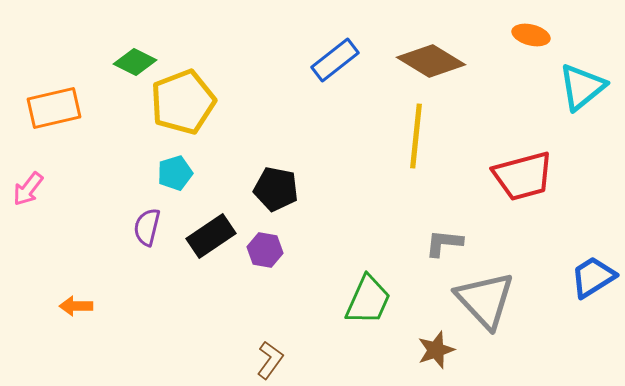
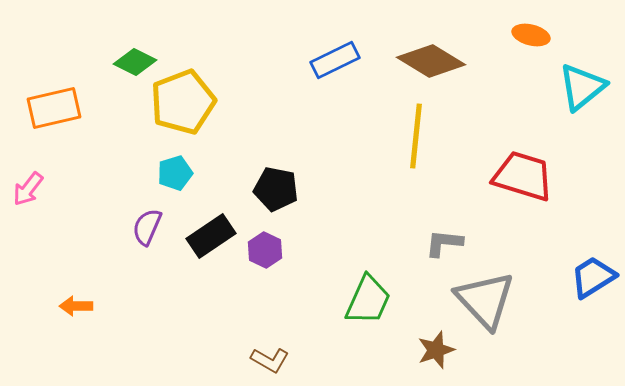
blue rectangle: rotated 12 degrees clockwise
red trapezoid: rotated 148 degrees counterclockwise
purple semicircle: rotated 9 degrees clockwise
purple hexagon: rotated 16 degrees clockwise
brown L-shape: rotated 84 degrees clockwise
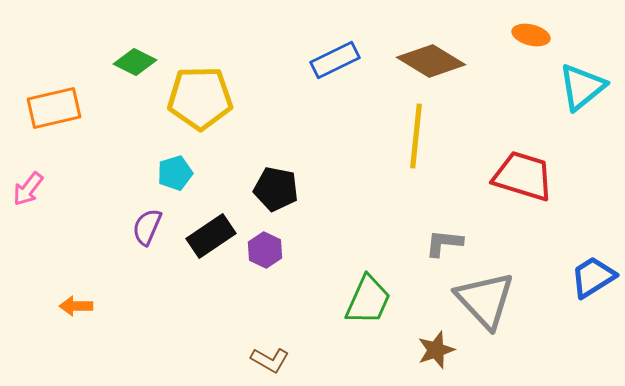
yellow pentagon: moved 17 px right, 4 px up; rotated 20 degrees clockwise
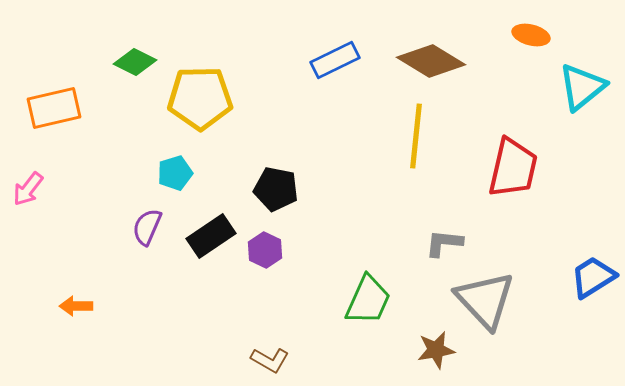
red trapezoid: moved 10 px left, 8 px up; rotated 86 degrees clockwise
brown star: rotated 9 degrees clockwise
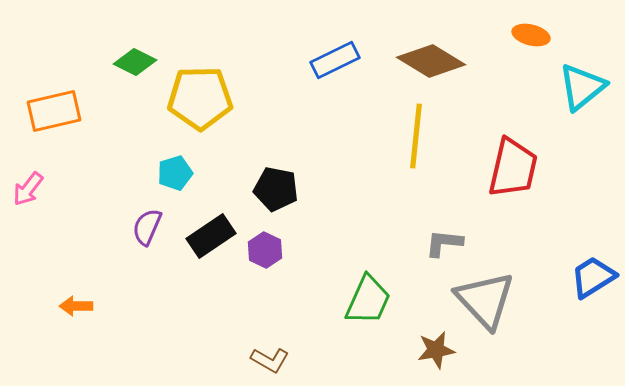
orange rectangle: moved 3 px down
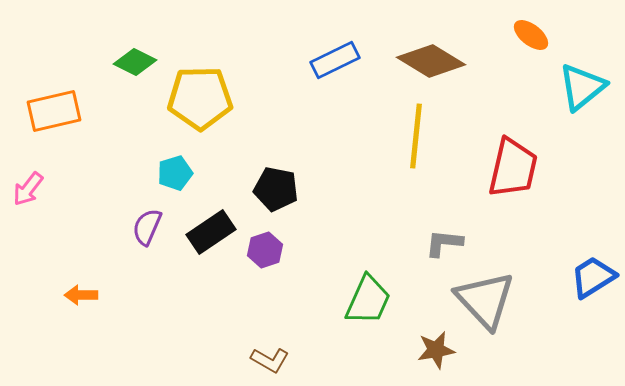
orange ellipse: rotated 24 degrees clockwise
black rectangle: moved 4 px up
purple hexagon: rotated 16 degrees clockwise
orange arrow: moved 5 px right, 11 px up
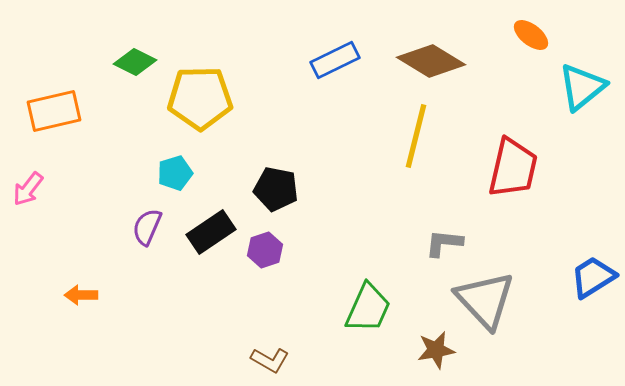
yellow line: rotated 8 degrees clockwise
green trapezoid: moved 8 px down
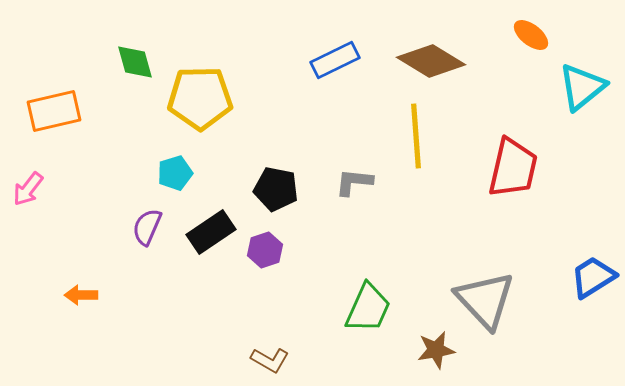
green diamond: rotated 48 degrees clockwise
yellow line: rotated 18 degrees counterclockwise
gray L-shape: moved 90 px left, 61 px up
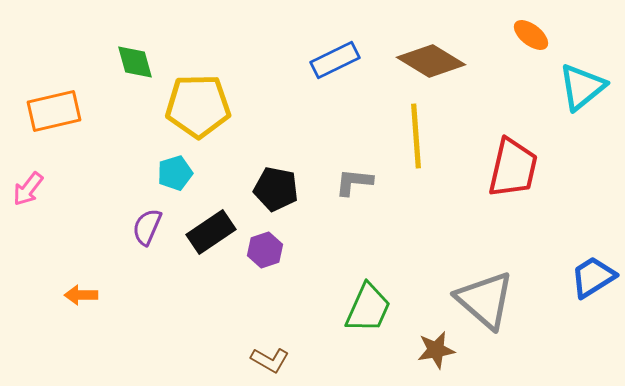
yellow pentagon: moved 2 px left, 8 px down
gray triangle: rotated 6 degrees counterclockwise
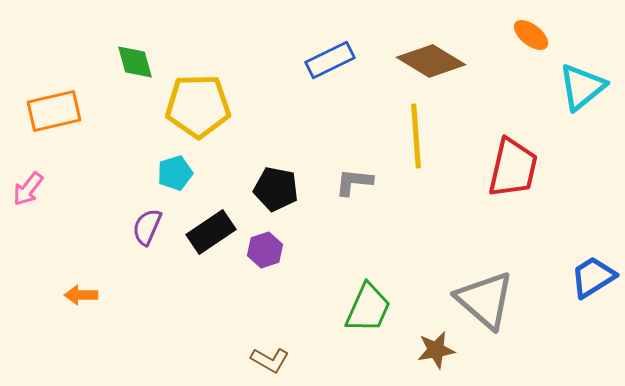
blue rectangle: moved 5 px left
